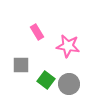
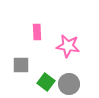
pink rectangle: rotated 28 degrees clockwise
green square: moved 2 px down
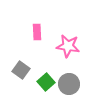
gray square: moved 5 px down; rotated 36 degrees clockwise
green square: rotated 12 degrees clockwise
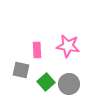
pink rectangle: moved 18 px down
gray square: rotated 24 degrees counterclockwise
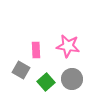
pink rectangle: moved 1 px left
gray square: rotated 18 degrees clockwise
gray circle: moved 3 px right, 5 px up
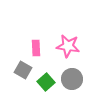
pink rectangle: moved 2 px up
gray square: moved 2 px right
